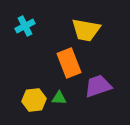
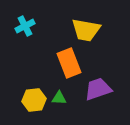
purple trapezoid: moved 3 px down
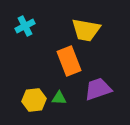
orange rectangle: moved 2 px up
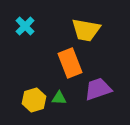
cyan cross: rotated 18 degrees counterclockwise
orange rectangle: moved 1 px right, 2 px down
yellow hexagon: rotated 10 degrees counterclockwise
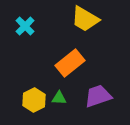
yellow trapezoid: moved 1 px left, 11 px up; rotated 20 degrees clockwise
orange rectangle: rotated 72 degrees clockwise
purple trapezoid: moved 7 px down
yellow hexagon: rotated 10 degrees counterclockwise
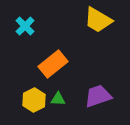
yellow trapezoid: moved 13 px right, 1 px down
orange rectangle: moved 17 px left, 1 px down
green triangle: moved 1 px left, 1 px down
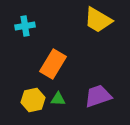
cyan cross: rotated 36 degrees clockwise
orange rectangle: rotated 20 degrees counterclockwise
yellow hexagon: moved 1 px left; rotated 15 degrees clockwise
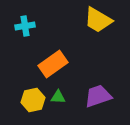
orange rectangle: rotated 24 degrees clockwise
green triangle: moved 2 px up
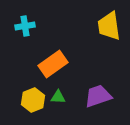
yellow trapezoid: moved 11 px right, 6 px down; rotated 52 degrees clockwise
yellow hexagon: rotated 10 degrees counterclockwise
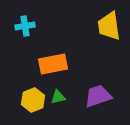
orange rectangle: rotated 24 degrees clockwise
green triangle: rotated 14 degrees counterclockwise
